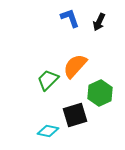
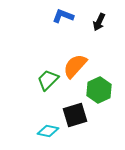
blue L-shape: moved 7 px left, 2 px up; rotated 50 degrees counterclockwise
green hexagon: moved 1 px left, 3 px up
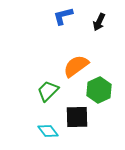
blue L-shape: rotated 35 degrees counterclockwise
orange semicircle: moved 1 px right; rotated 12 degrees clockwise
green trapezoid: moved 11 px down
black square: moved 2 px right, 2 px down; rotated 15 degrees clockwise
cyan diamond: rotated 40 degrees clockwise
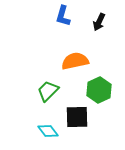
blue L-shape: rotated 60 degrees counterclockwise
orange semicircle: moved 1 px left, 5 px up; rotated 24 degrees clockwise
